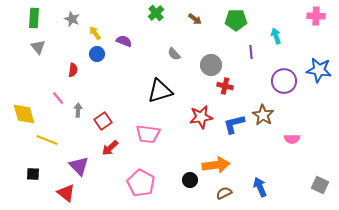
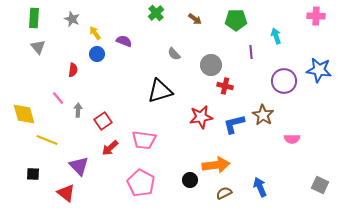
pink trapezoid: moved 4 px left, 6 px down
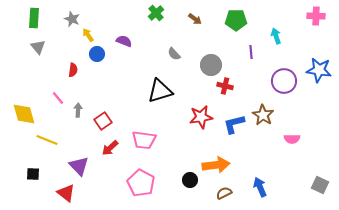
yellow arrow: moved 7 px left, 2 px down
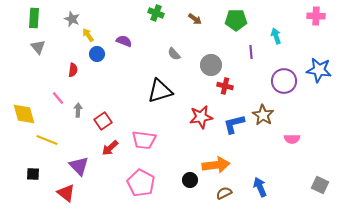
green cross: rotated 28 degrees counterclockwise
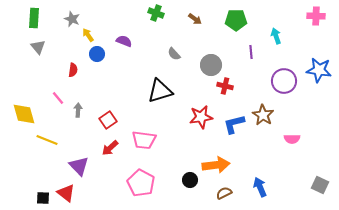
red square: moved 5 px right, 1 px up
black square: moved 10 px right, 24 px down
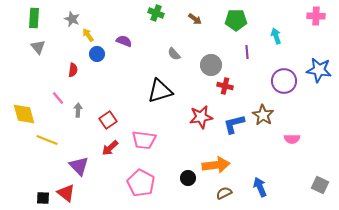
purple line: moved 4 px left
black circle: moved 2 px left, 2 px up
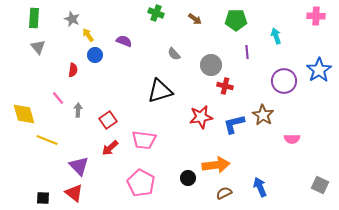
blue circle: moved 2 px left, 1 px down
blue star: rotated 30 degrees clockwise
red triangle: moved 8 px right
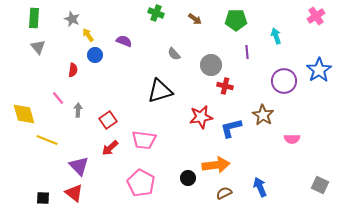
pink cross: rotated 36 degrees counterclockwise
blue L-shape: moved 3 px left, 4 px down
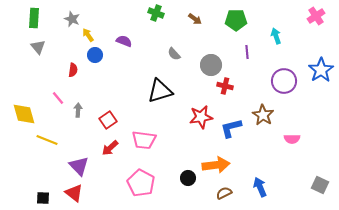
blue star: moved 2 px right
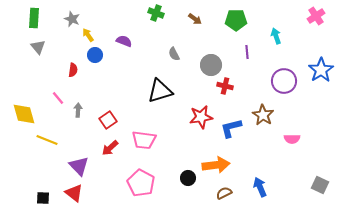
gray semicircle: rotated 16 degrees clockwise
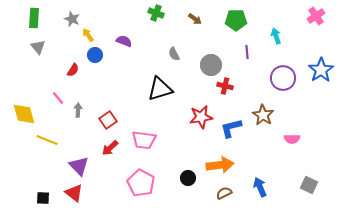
red semicircle: rotated 24 degrees clockwise
purple circle: moved 1 px left, 3 px up
black triangle: moved 2 px up
orange arrow: moved 4 px right
gray square: moved 11 px left
